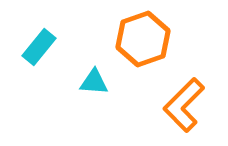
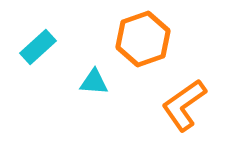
cyan rectangle: moved 1 px left; rotated 9 degrees clockwise
orange L-shape: rotated 10 degrees clockwise
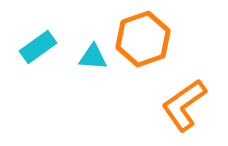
cyan rectangle: rotated 6 degrees clockwise
cyan triangle: moved 1 px left, 25 px up
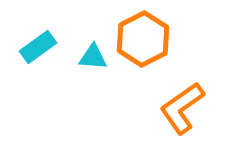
orange hexagon: rotated 8 degrees counterclockwise
orange L-shape: moved 2 px left, 3 px down
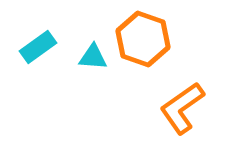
orange hexagon: rotated 14 degrees counterclockwise
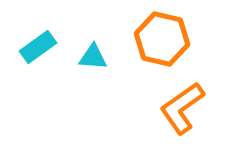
orange hexagon: moved 19 px right; rotated 6 degrees counterclockwise
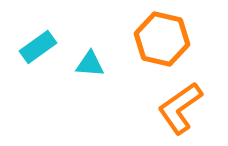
cyan triangle: moved 3 px left, 7 px down
orange L-shape: moved 2 px left
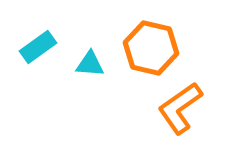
orange hexagon: moved 11 px left, 9 px down
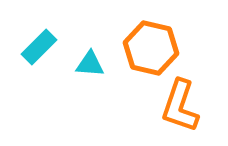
cyan rectangle: moved 1 px right; rotated 9 degrees counterclockwise
orange L-shape: moved 2 px up; rotated 36 degrees counterclockwise
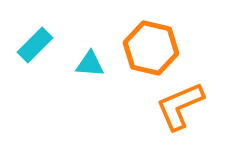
cyan rectangle: moved 4 px left, 2 px up
orange L-shape: rotated 48 degrees clockwise
